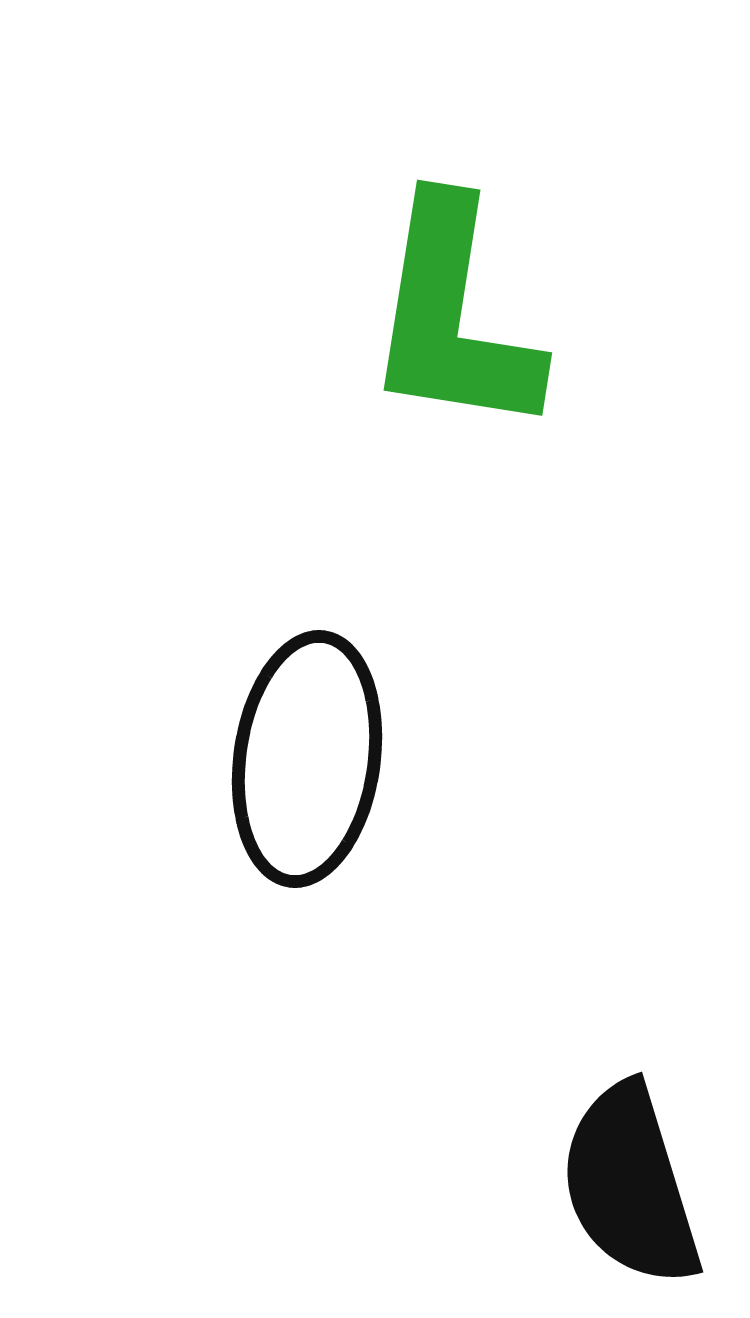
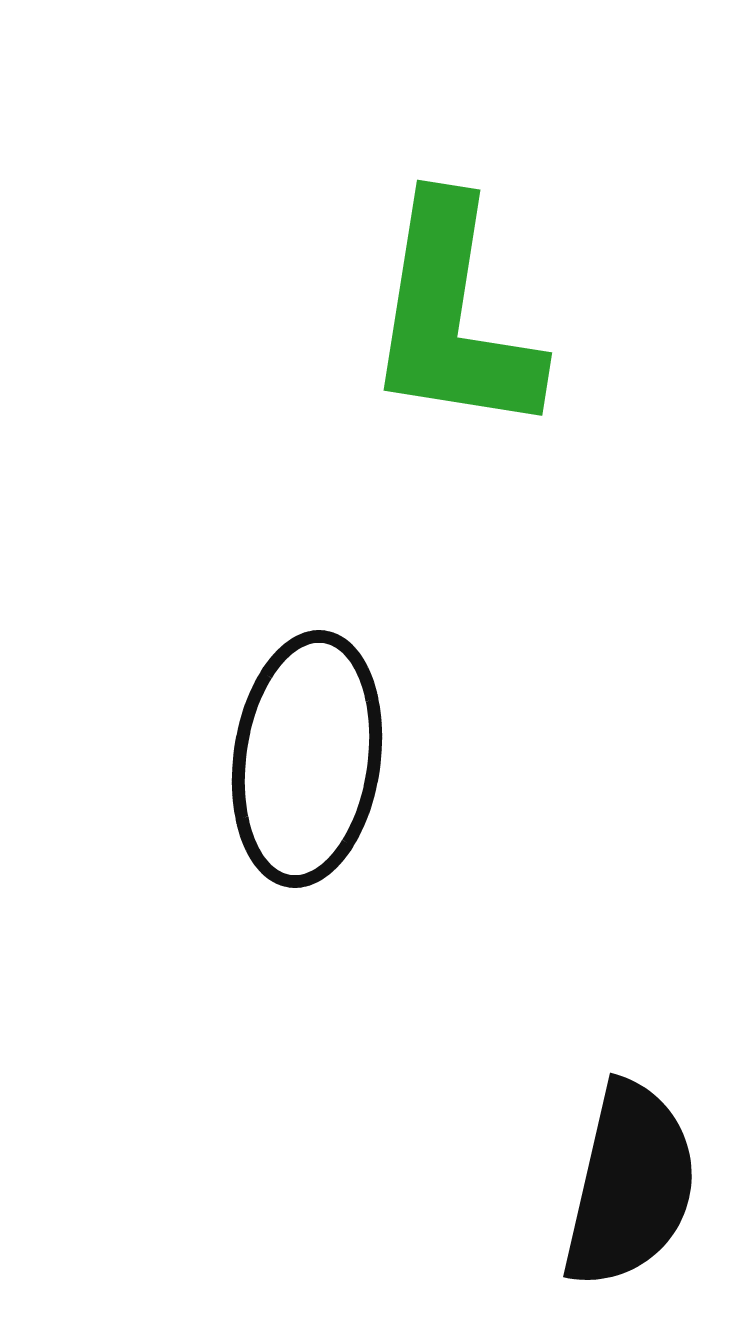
black semicircle: rotated 150 degrees counterclockwise
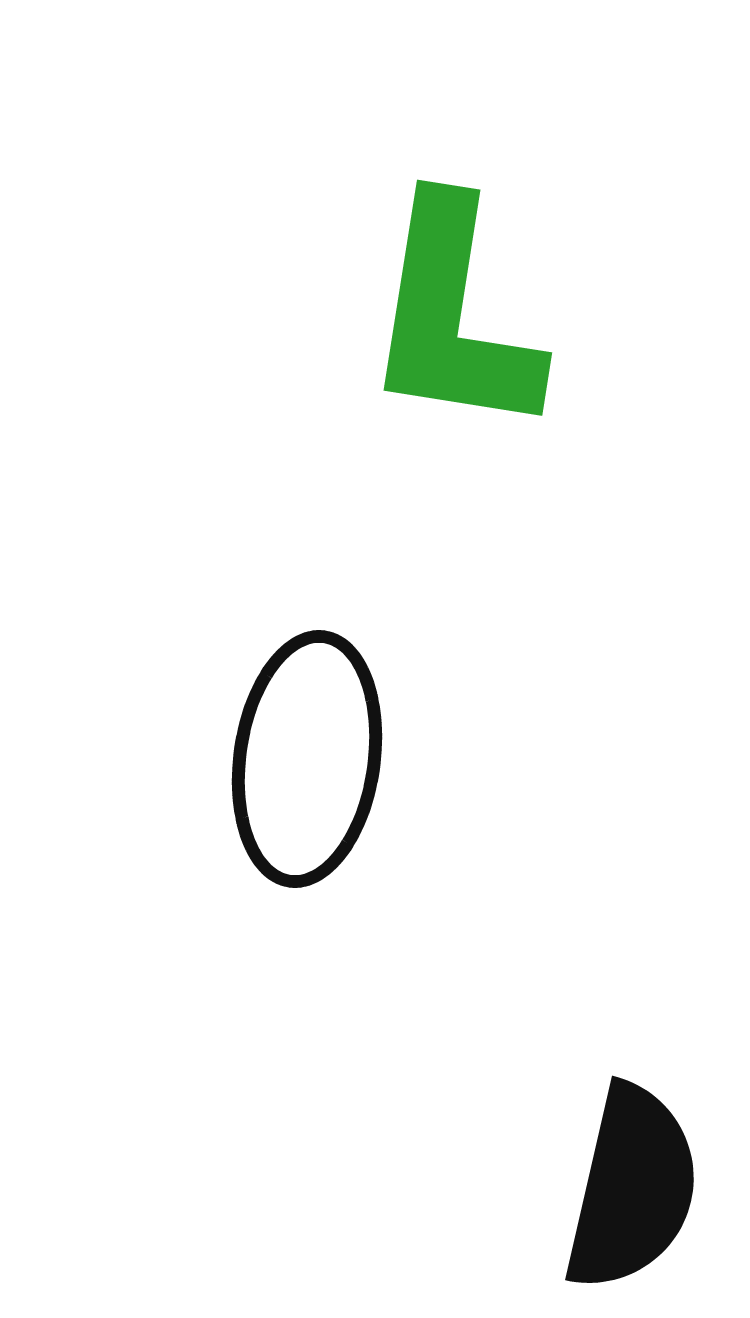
black semicircle: moved 2 px right, 3 px down
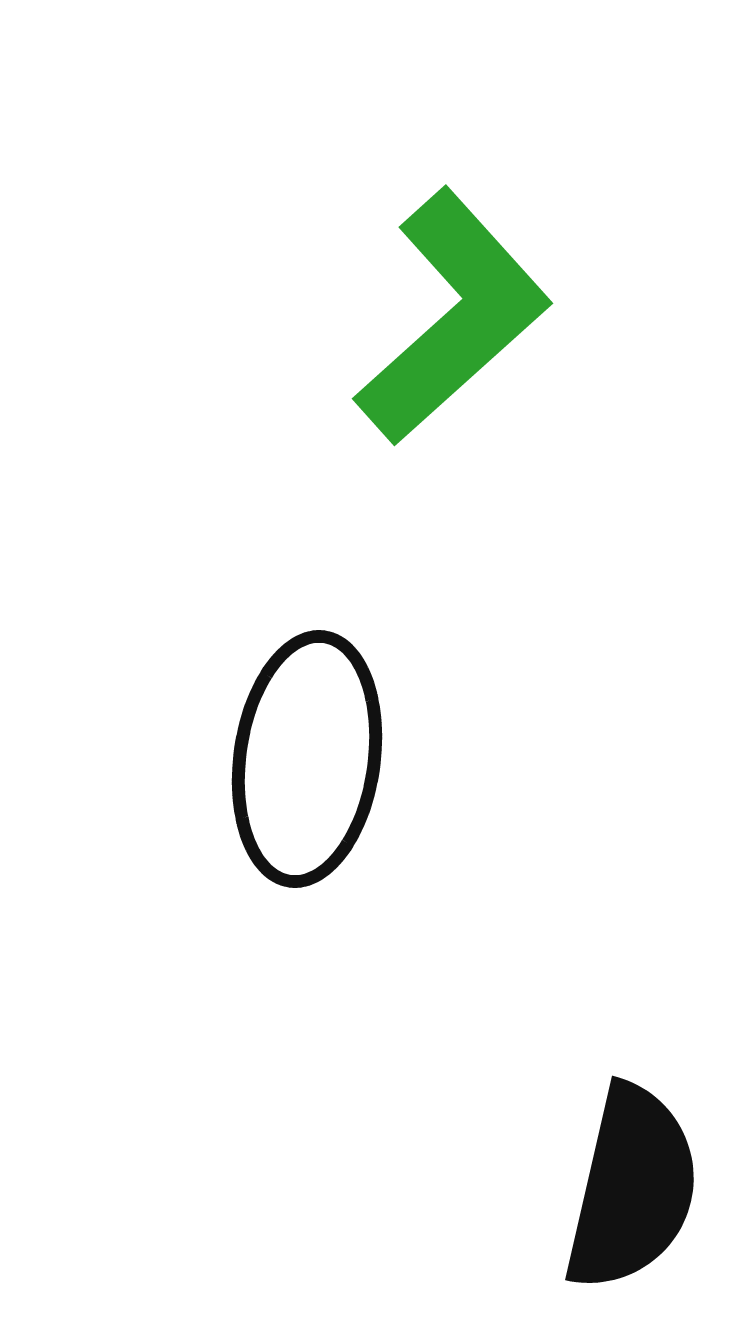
green L-shape: rotated 141 degrees counterclockwise
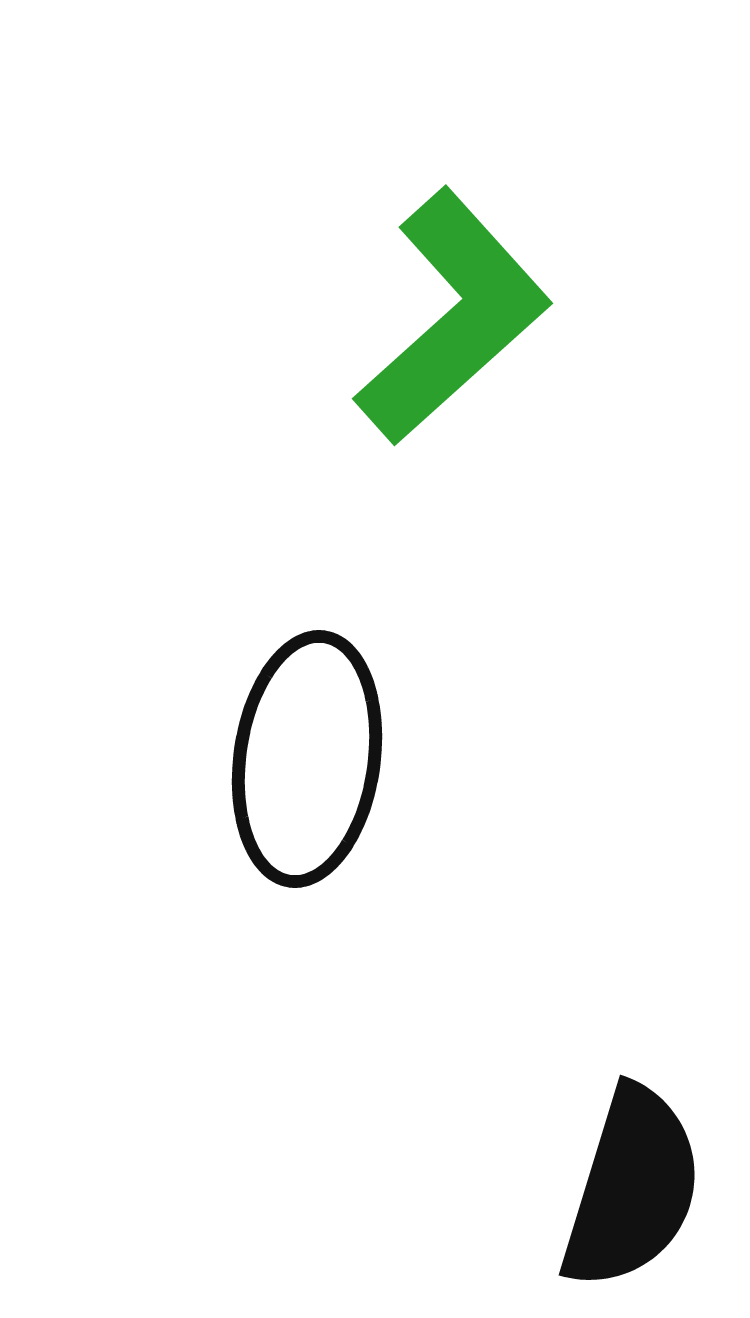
black semicircle: rotated 4 degrees clockwise
